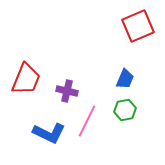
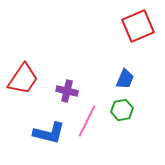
red trapezoid: moved 3 px left; rotated 12 degrees clockwise
green hexagon: moved 3 px left
blue L-shape: rotated 12 degrees counterclockwise
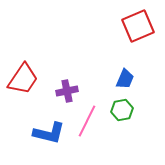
purple cross: rotated 25 degrees counterclockwise
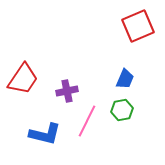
blue L-shape: moved 4 px left, 1 px down
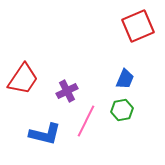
purple cross: rotated 15 degrees counterclockwise
pink line: moved 1 px left
